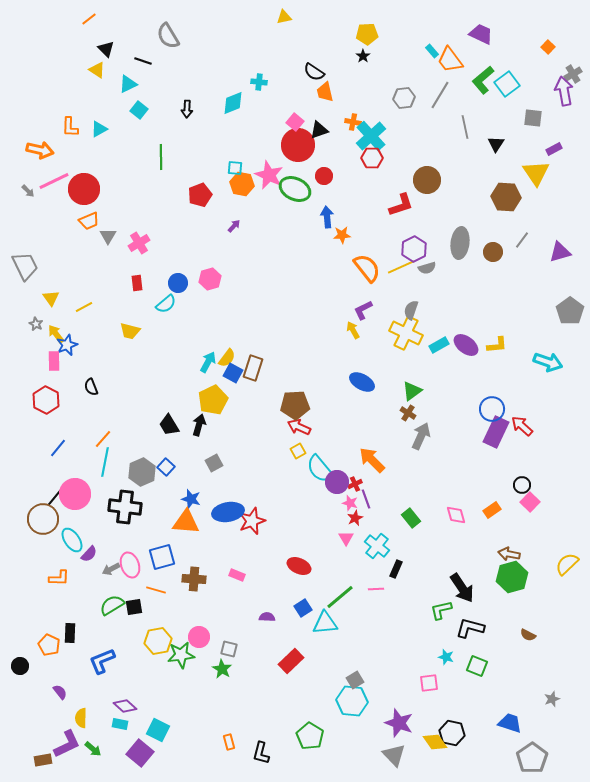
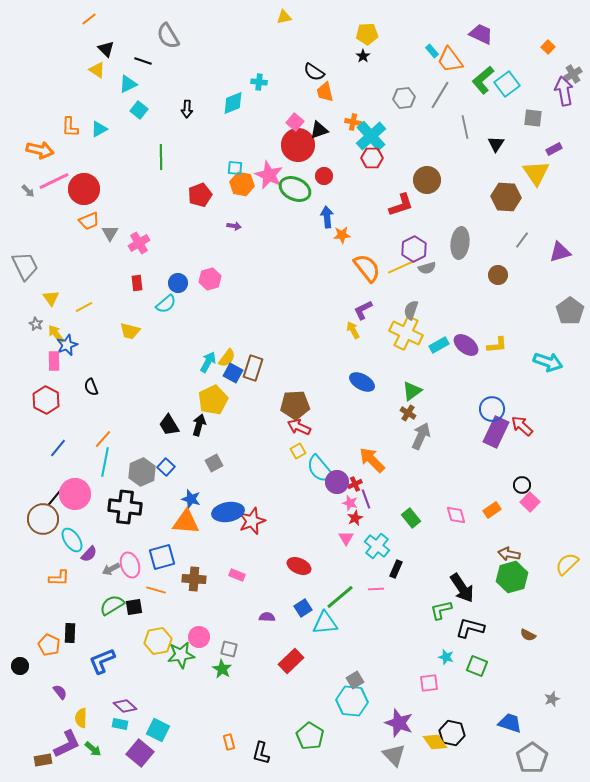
purple arrow at (234, 226): rotated 56 degrees clockwise
gray triangle at (108, 236): moved 2 px right, 3 px up
brown circle at (493, 252): moved 5 px right, 23 px down
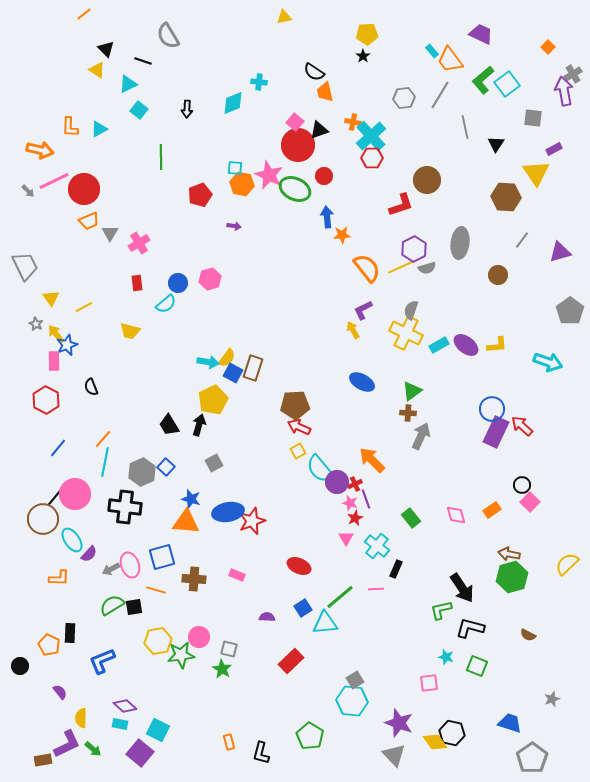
orange line at (89, 19): moved 5 px left, 5 px up
cyan arrow at (208, 362): rotated 70 degrees clockwise
brown cross at (408, 413): rotated 28 degrees counterclockwise
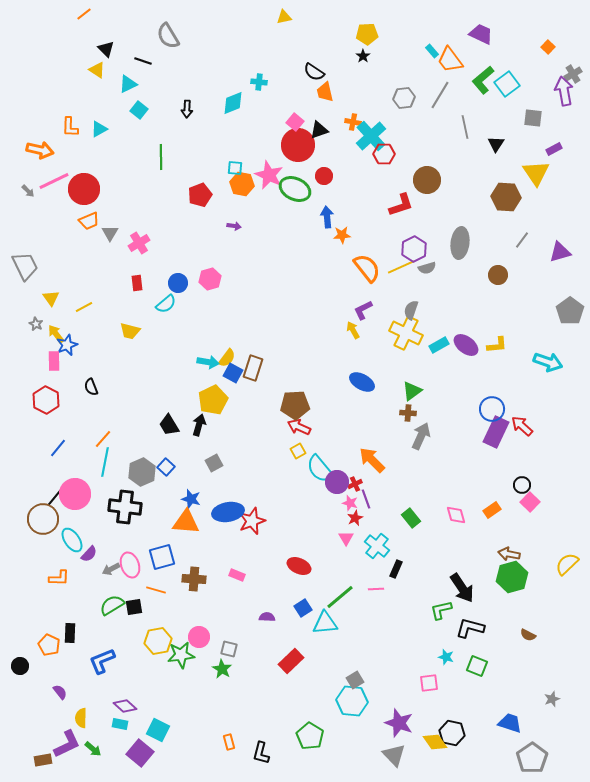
red hexagon at (372, 158): moved 12 px right, 4 px up
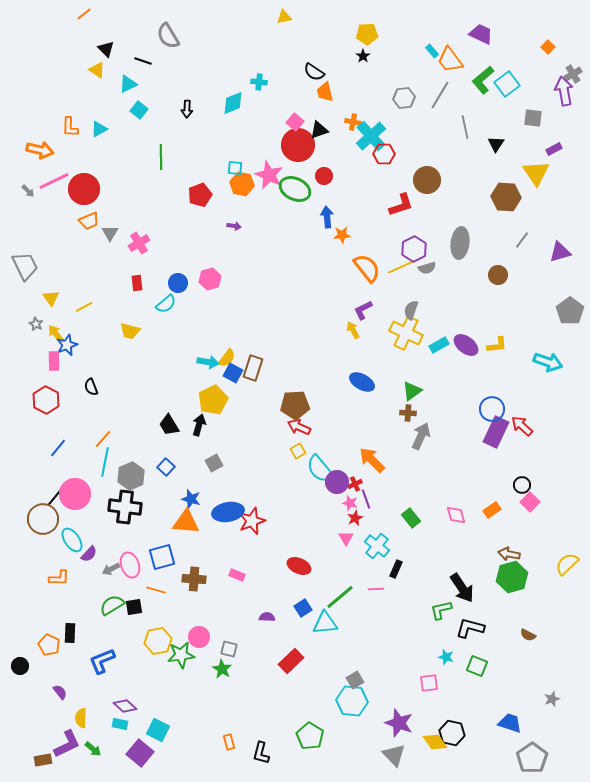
gray hexagon at (142, 472): moved 11 px left, 4 px down
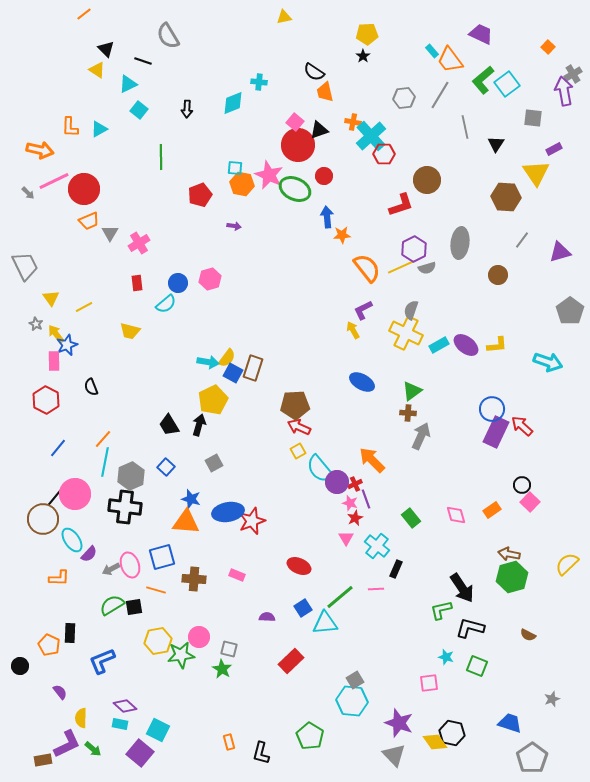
gray arrow at (28, 191): moved 2 px down
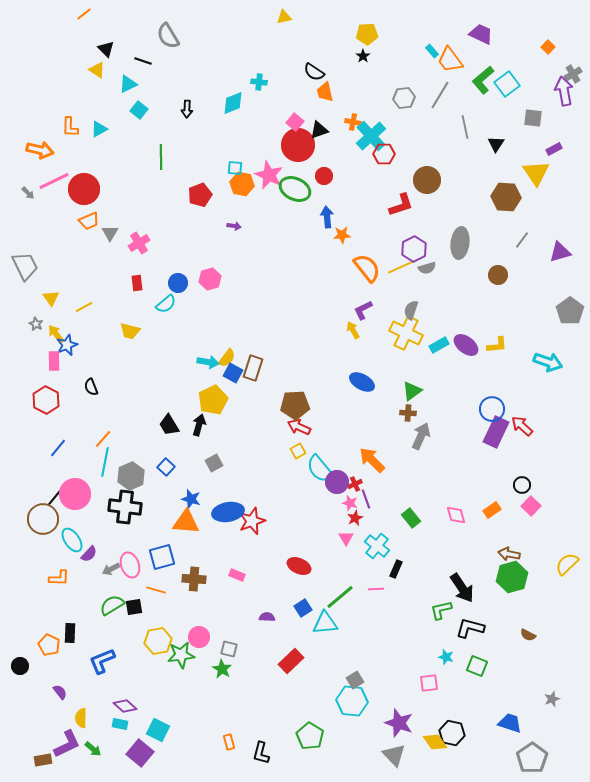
pink square at (530, 502): moved 1 px right, 4 px down
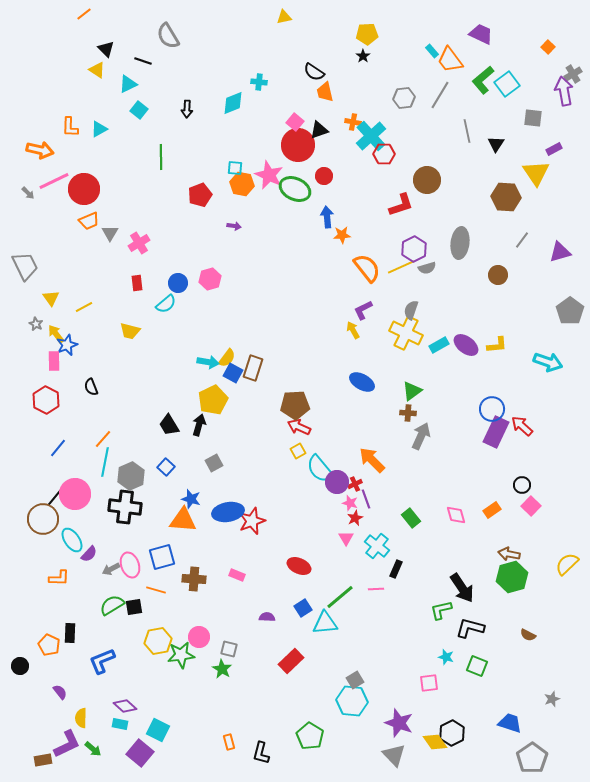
gray line at (465, 127): moved 2 px right, 4 px down
orange triangle at (186, 522): moved 3 px left, 2 px up
black hexagon at (452, 733): rotated 20 degrees clockwise
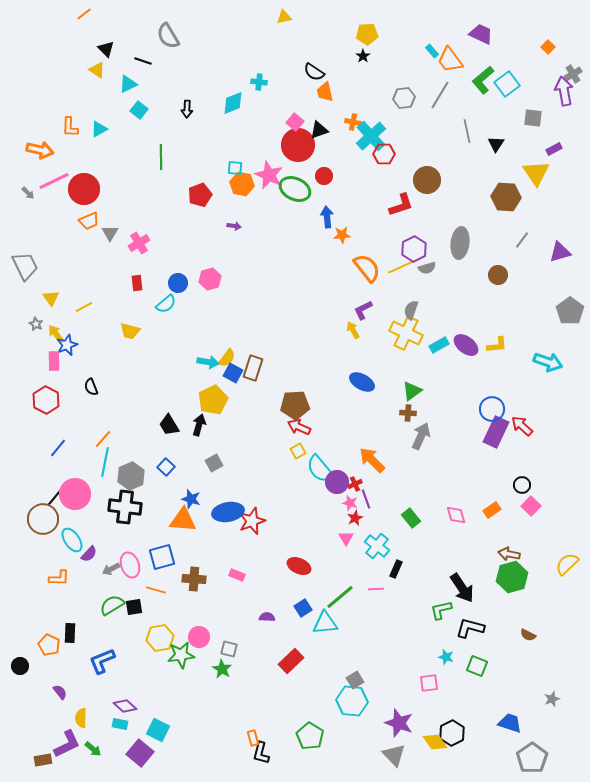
yellow hexagon at (158, 641): moved 2 px right, 3 px up
orange rectangle at (229, 742): moved 24 px right, 4 px up
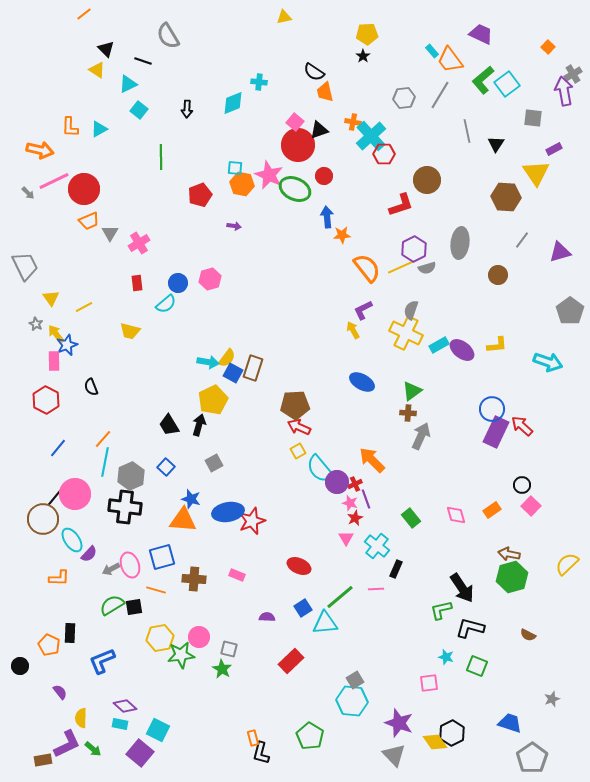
purple ellipse at (466, 345): moved 4 px left, 5 px down
